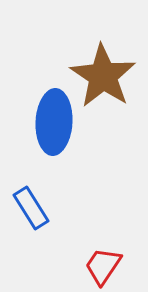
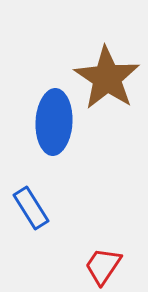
brown star: moved 4 px right, 2 px down
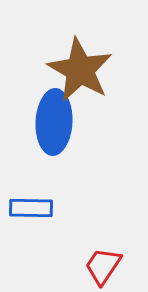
brown star: moved 27 px left, 8 px up; rotated 4 degrees counterclockwise
blue rectangle: rotated 57 degrees counterclockwise
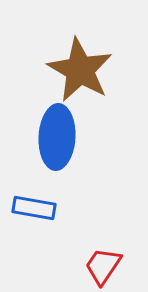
blue ellipse: moved 3 px right, 15 px down
blue rectangle: moved 3 px right; rotated 9 degrees clockwise
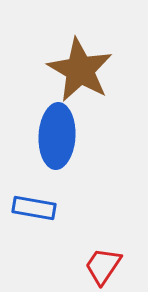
blue ellipse: moved 1 px up
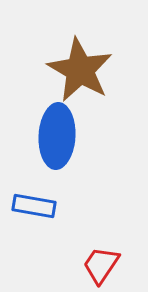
blue rectangle: moved 2 px up
red trapezoid: moved 2 px left, 1 px up
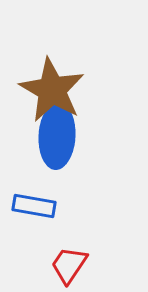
brown star: moved 28 px left, 20 px down
red trapezoid: moved 32 px left
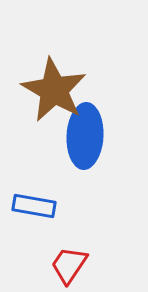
brown star: moved 2 px right
blue ellipse: moved 28 px right
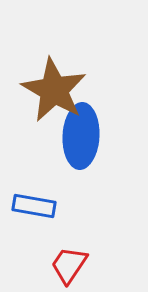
blue ellipse: moved 4 px left
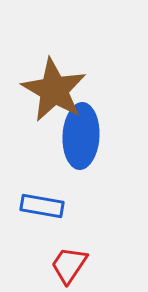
blue rectangle: moved 8 px right
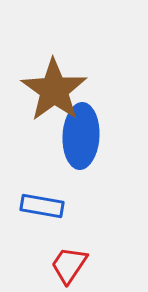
brown star: rotated 6 degrees clockwise
